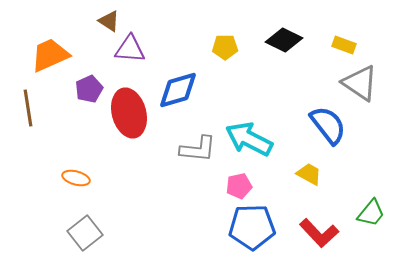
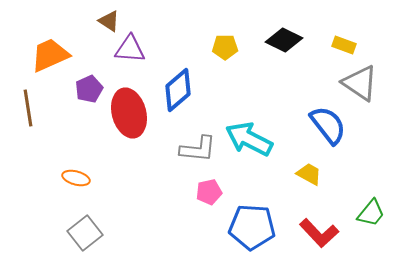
blue diamond: rotated 24 degrees counterclockwise
pink pentagon: moved 30 px left, 6 px down
blue pentagon: rotated 6 degrees clockwise
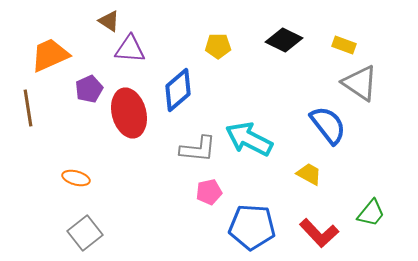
yellow pentagon: moved 7 px left, 1 px up
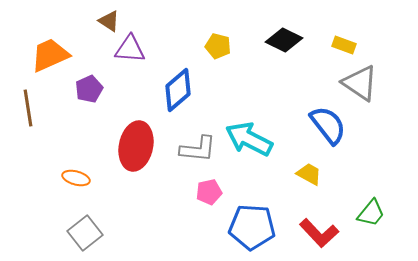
yellow pentagon: rotated 15 degrees clockwise
red ellipse: moved 7 px right, 33 px down; rotated 27 degrees clockwise
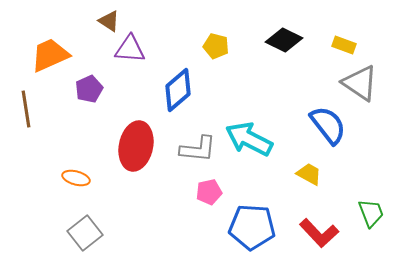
yellow pentagon: moved 2 px left
brown line: moved 2 px left, 1 px down
green trapezoid: rotated 60 degrees counterclockwise
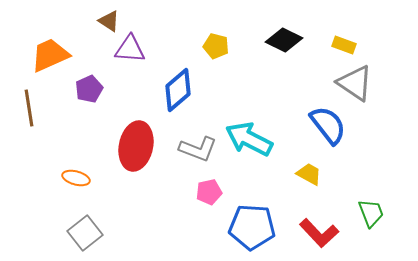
gray triangle: moved 5 px left
brown line: moved 3 px right, 1 px up
gray L-shape: rotated 15 degrees clockwise
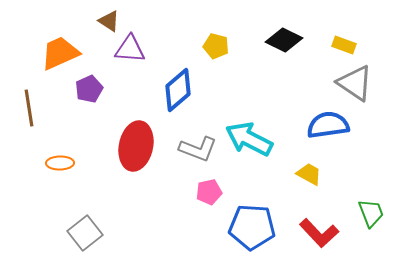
orange trapezoid: moved 10 px right, 2 px up
blue semicircle: rotated 60 degrees counterclockwise
orange ellipse: moved 16 px left, 15 px up; rotated 16 degrees counterclockwise
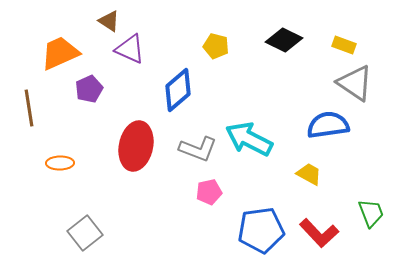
purple triangle: rotated 20 degrees clockwise
blue pentagon: moved 9 px right, 3 px down; rotated 12 degrees counterclockwise
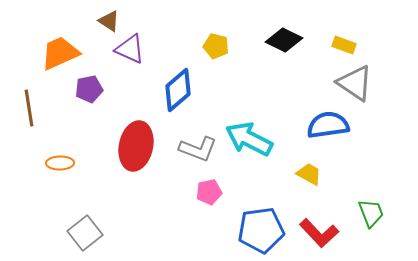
purple pentagon: rotated 12 degrees clockwise
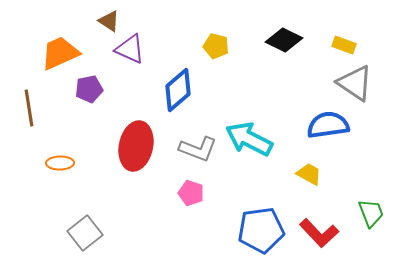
pink pentagon: moved 18 px left, 1 px down; rotated 30 degrees clockwise
